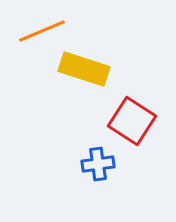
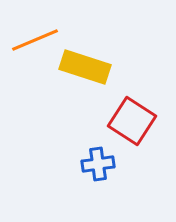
orange line: moved 7 px left, 9 px down
yellow rectangle: moved 1 px right, 2 px up
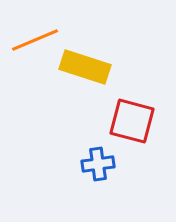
red square: rotated 18 degrees counterclockwise
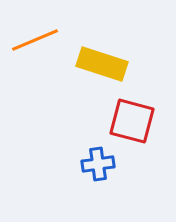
yellow rectangle: moved 17 px right, 3 px up
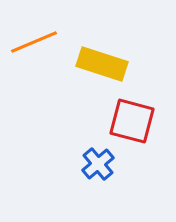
orange line: moved 1 px left, 2 px down
blue cross: rotated 32 degrees counterclockwise
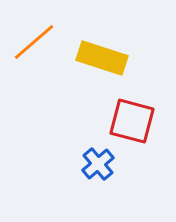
orange line: rotated 18 degrees counterclockwise
yellow rectangle: moved 6 px up
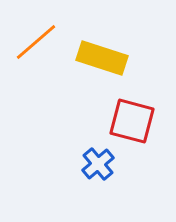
orange line: moved 2 px right
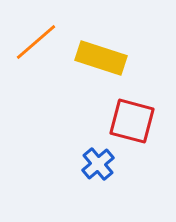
yellow rectangle: moved 1 px left
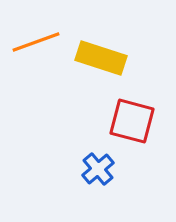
orange line: rotated 21 degrees clockwise
blue cross: moved 5 px down
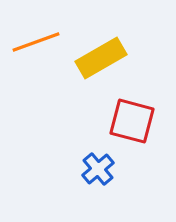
yellow rectangle: rotated 48 degrees counterclockwise
